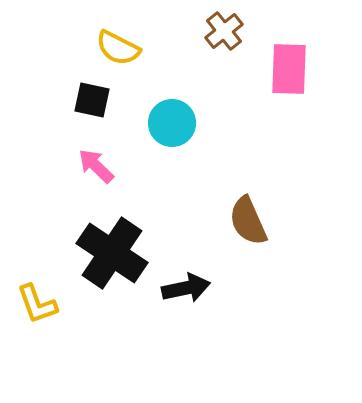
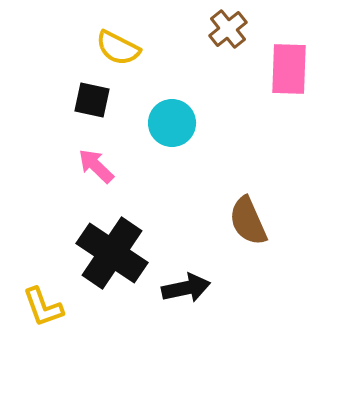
brown cross: moved 4 px right, 2 px up
yellow L-shape: moved 6 px right, 3 px down
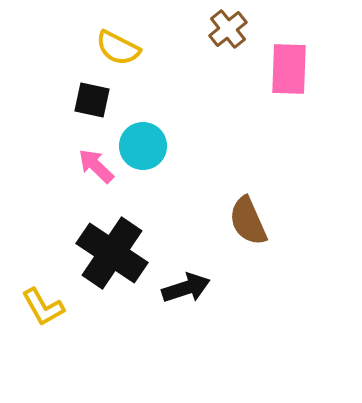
cyan circle: moved 29 px left, 23 px down
black arrow: rotated 6 degrees counterclockwise
yellow L-shape: rotated 9 degrees counterclockwise
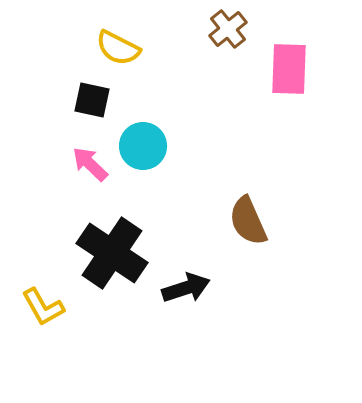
pink arrow: moved 6 px left, 2 px up
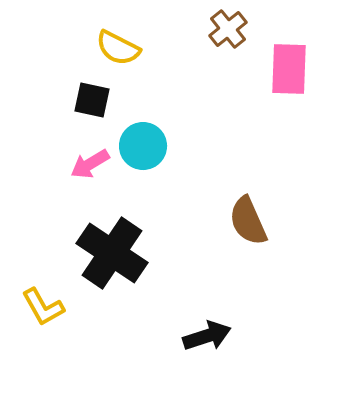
pink arrow: rotated 75 degrees counterclockwise
black arrow: moved 21 px right, 48 px down
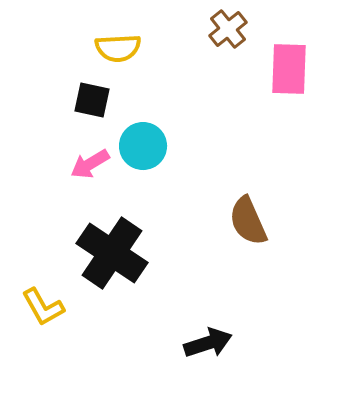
yellow semicircle: rotated 30 degrees counterclockwise
black arrow: moved 1 px right, 7 px down
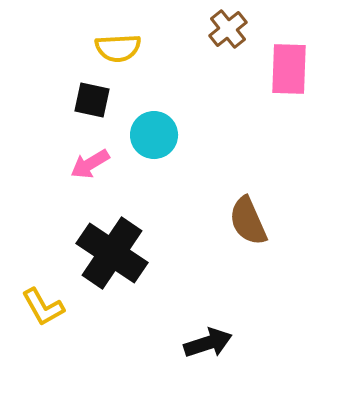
cyan circle: moved 11 px right, 11 px up
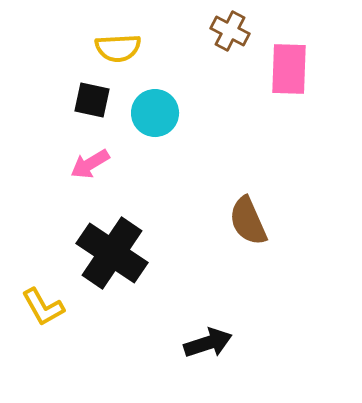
brown cross: moved 2 px right, 2 px down; rotated 24 degrees counterclockwise
cyan circle: moved 1 px right, 22 px up
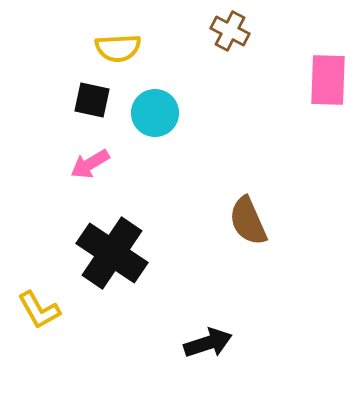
pink rectangle: moved 39 px right, 11 px down
yellow L-shape: moved 4 px left, 3 px down
